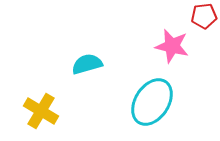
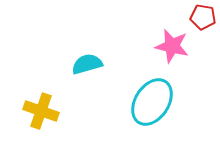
red pentagon: moved 1 px left, 1 px down; rotated 15 degrees clockwise
yellow cross: rotated 12 degrees counterclockwise
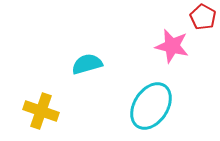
red pentagon: rotated 20 degrees clockwise
cyan ellipse: moved 1 px left, 4 px down
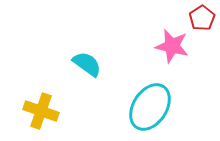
red pentagon: moved 1 px left, 1 px down; rotated 10 degrees clockwise
cyan semicircle: rotated 52 degrees clockwise
cyan ellipse: moved 1 px left, 1 px down
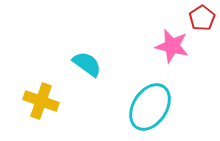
yellow cross: moved 10 px up
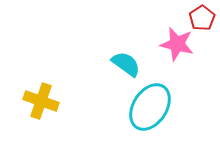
pink star: moved 5 px right, 2 px up
cyan semicircle: moved 39 px right
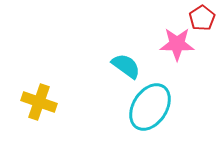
pink star: rotated 12 degrees counterclockwise
cyan semicircle: moved 2 px down
yellow cross: moved 2 px left, 1 px down
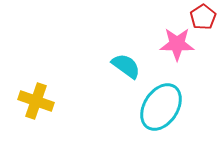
red pentagon: moved 1 px right, 1 px up
yellow cross: moved 3 px left, 1 px up
cyan ellipse: moved 11 px right
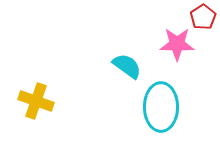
cyan semicircle: moved 1 px right
cyan ellipse: rotated 33 degrees counterclockwise
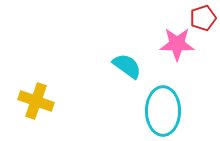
red pentagon: moved 1 px down; rotated 15 degrees clockwise
cyan ellipse: moved 2 px right, 4 px down
